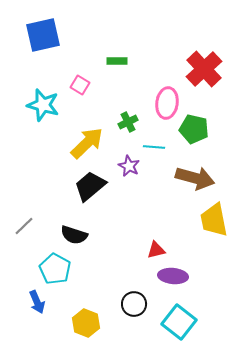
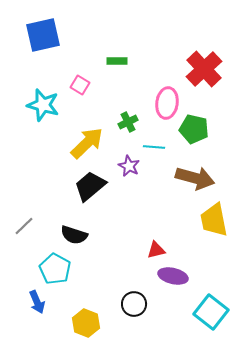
purple ellipse: rotated 8 degrees clockwise
cyan square: moved 32 px right, 10 px up
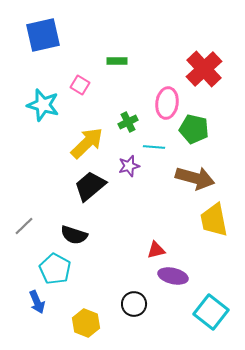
purple star: rotated 30 degrees clockwise
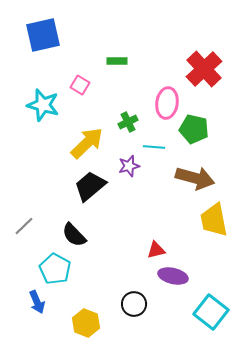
black semicircle: rotated 28 degrees clockwise
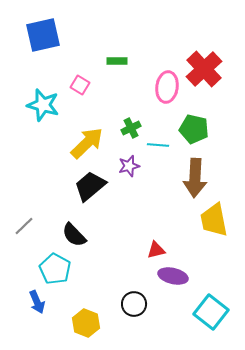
pink ellipse: moved 16 px up
green cross: moved 3 px right, 6 px down
cyan line: moved 4 px right, 2 px up
brown arrow: rotated 78 degrees clockwise
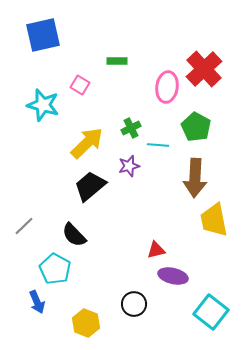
green pentagon: moved 2 px right, 2 px up; rotated 16 degrees clockwise
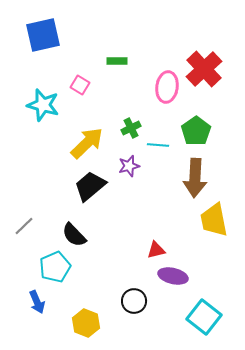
green pentagon: moved 4 px down; rotated 8 degrees clockwise
cyan pentagon: moved 2 px up; rotated 20 degrees clockwise
black circle: moved 3 px up
cyan square: moved 7 px left, 5 px down
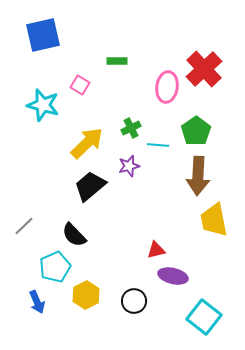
brown arrow: moved 3 px right, 2 px up
yellow hexagon: moved 28 px up; rotated 12 degrees clockwise
